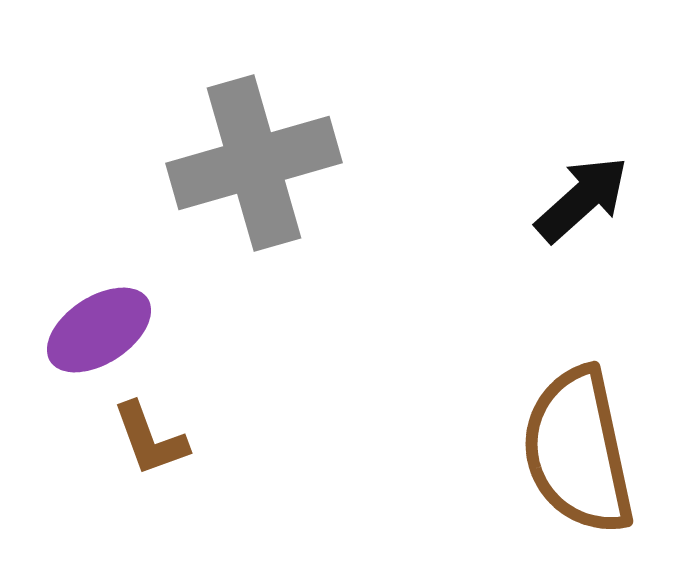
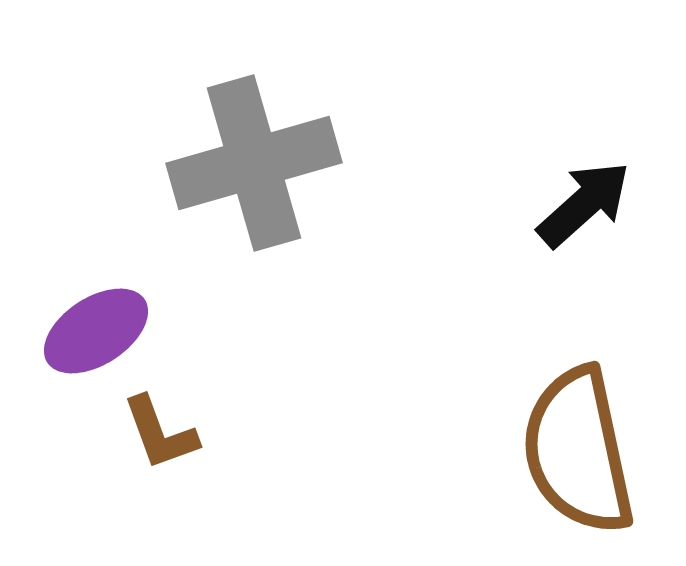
black arrow: moved 2 px right, 5 px down
purple ellipse: moved 3 px left, 1 px down
brown L-shape: moved 10 px right, 6 px up
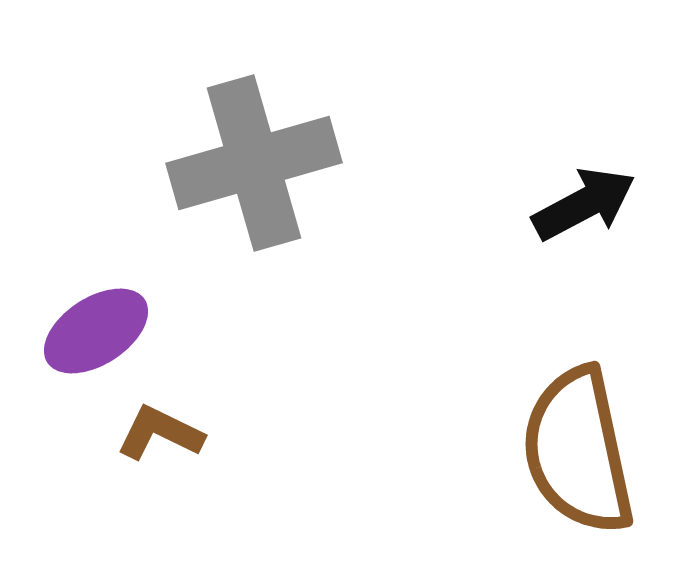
black arrow: rotated 14 degrees clockwise
brown L-shape: rotated 136 degrees clockwise
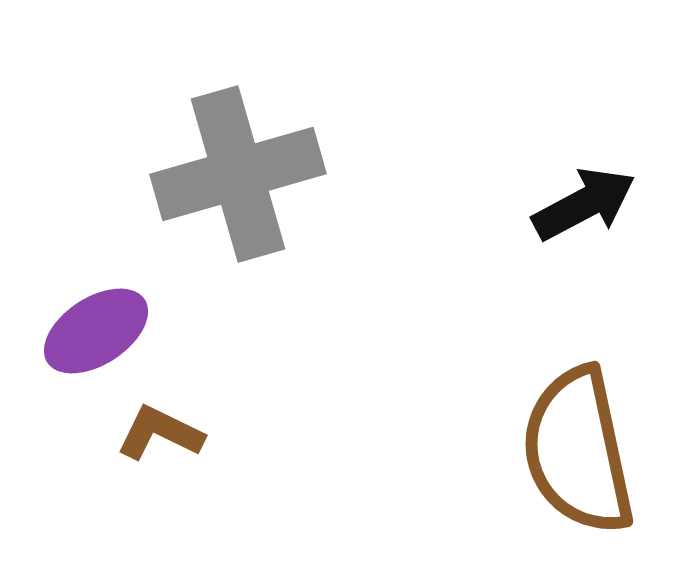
gray cross: moved 16 px left, 11 px down
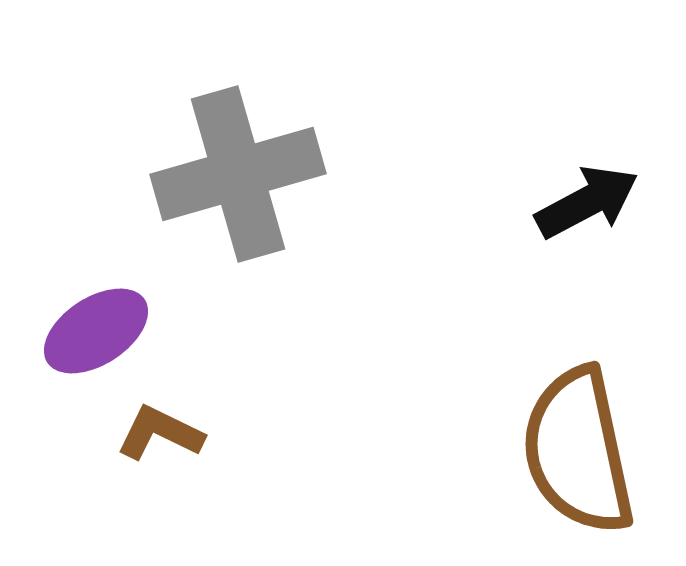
black arrow: moved 3 px right, 2 px up
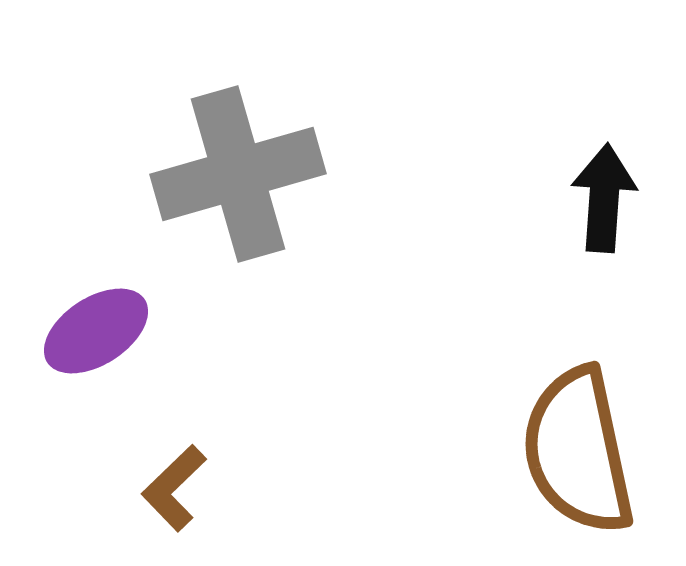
black arrow: moved 17 px right, 4 px up; rotated 58 degrees counterclockwise
brown L-shape: moved 14 px right, 55 px down; rotated 70 degrees counterclockwise
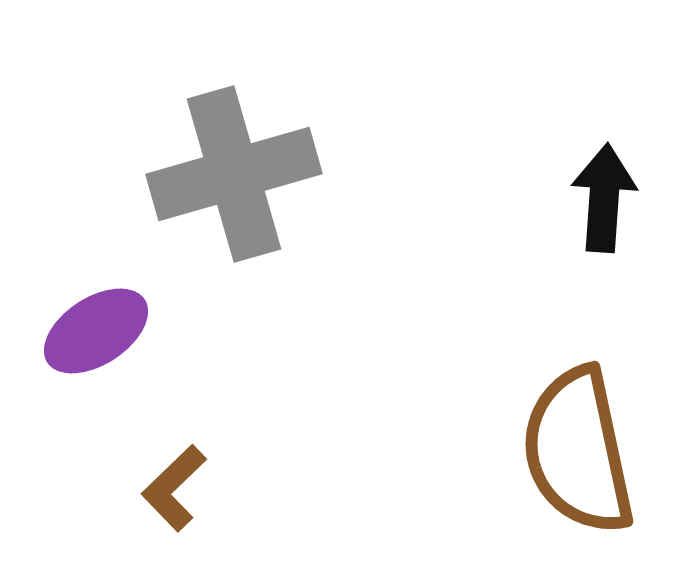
gray cross: moved 4 px left
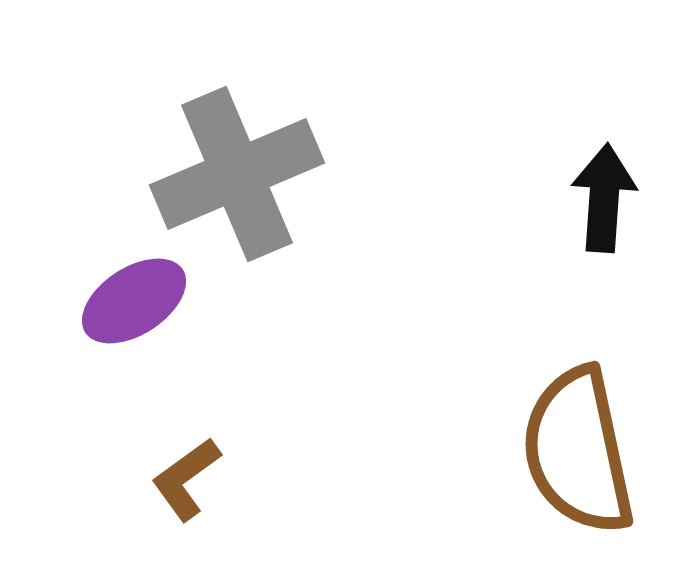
gray cross: moved 3 px right; rotated 7 degrees counterclockwise
purple ellipse: moved 38 px right, 30 px up
brown L-shape: moved 12 px right, 9 px up; rotated 8 degrees clockwise
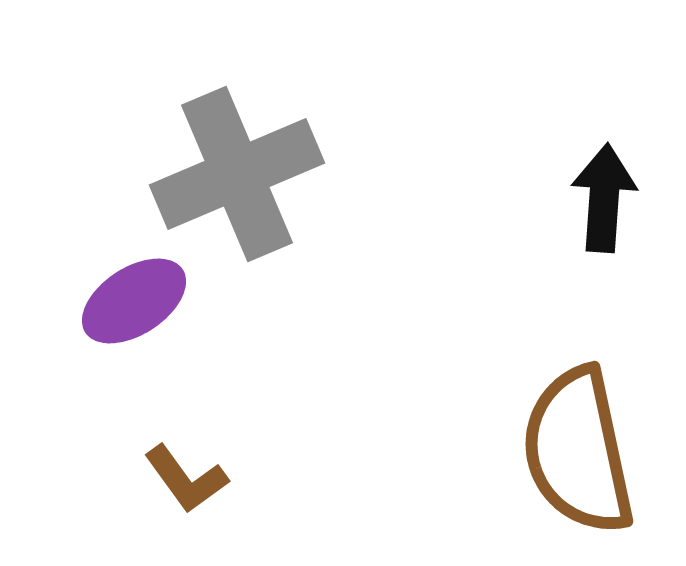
brown L-shape: rotated 90 degrees counterclockwise
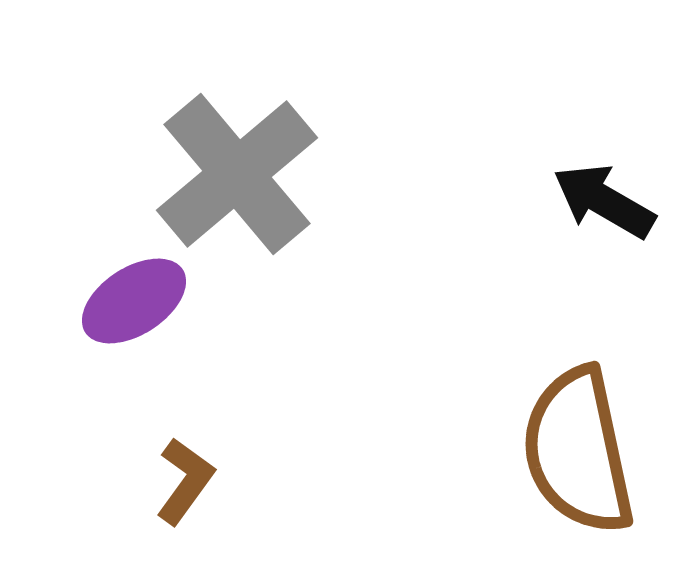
gray cross: rotated 17 degrees counterclockwise
black arrow: moved 3 px down; rotated 64 degrees counterclockwise
brown L-shape: moved 1 px left, 2 px down; rotated 108 degrees counterclockwise
